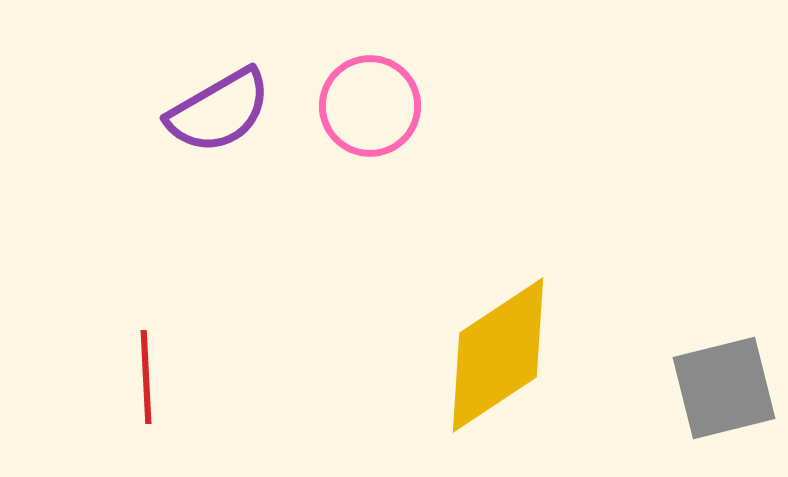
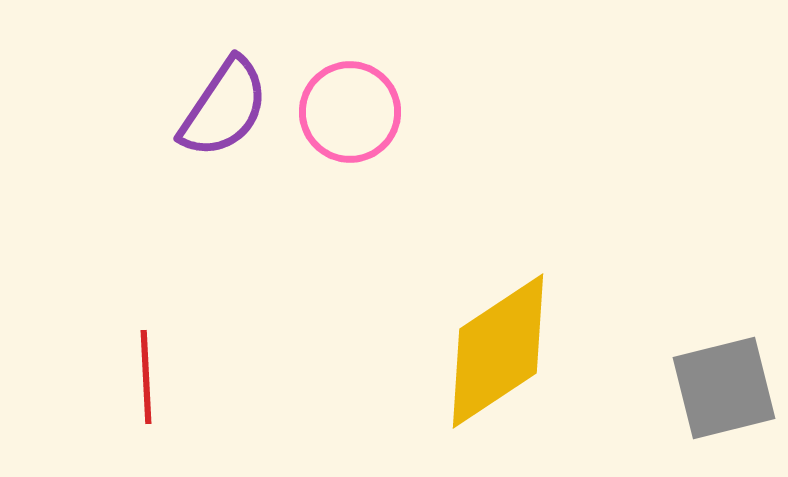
pink circle: moved 20 px left, 6 px down
purple semicircle: moved 5 px right, 3 px up; rotated 26 degrees counterclockwise
yellow diamond: moved 4 px up
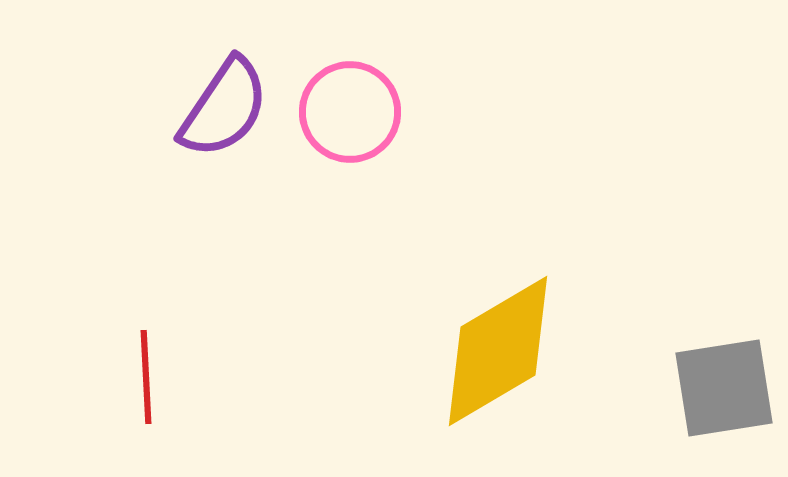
yellow diamond: rotated 3 degrees clockwise
gray square: rotated 5 degrees clockwise
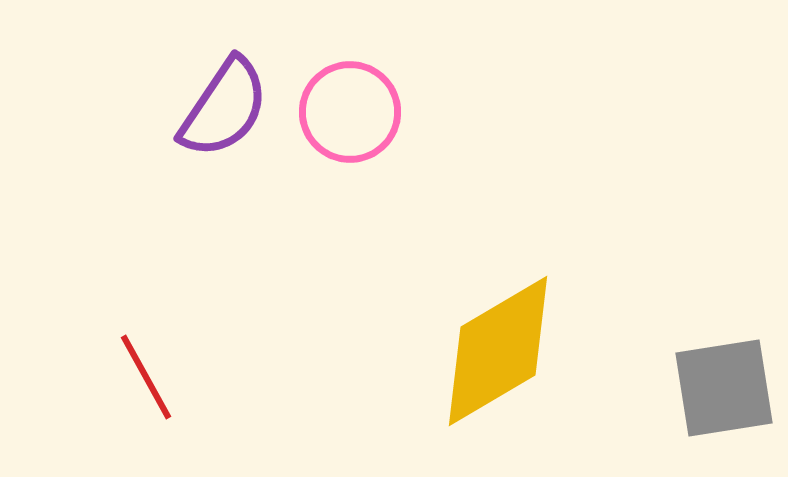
red line: rotated 26 degrees counterclockwise
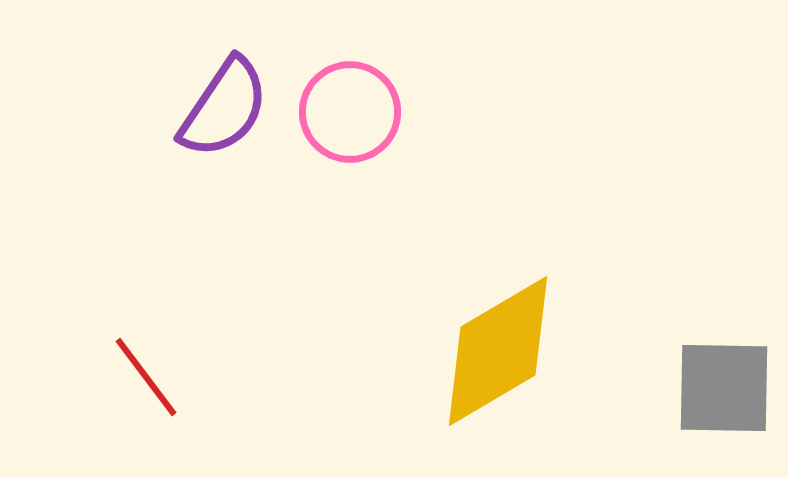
red line: rotated 8 degrees counterclockwise
gray square: rotated 10 degrees clockwise
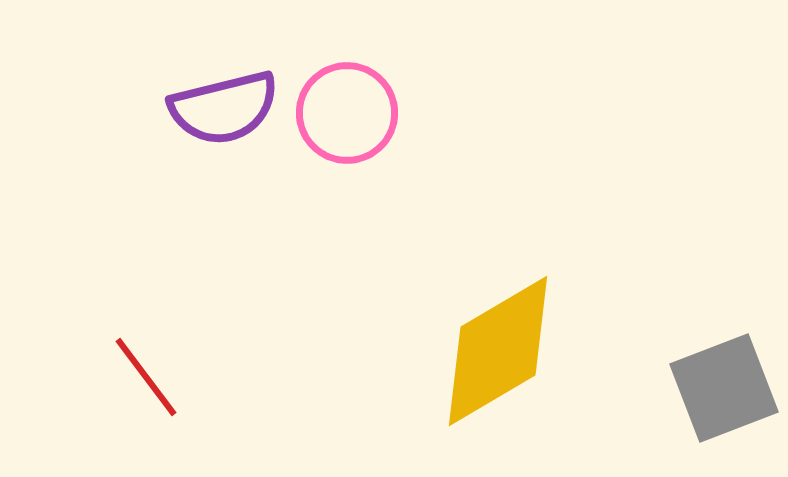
purple semicircle: rotated 42 degrees clockwise
pink circle: moved 3 px left, 1 px down
gray square: rotated 22 degrees counterclockwise
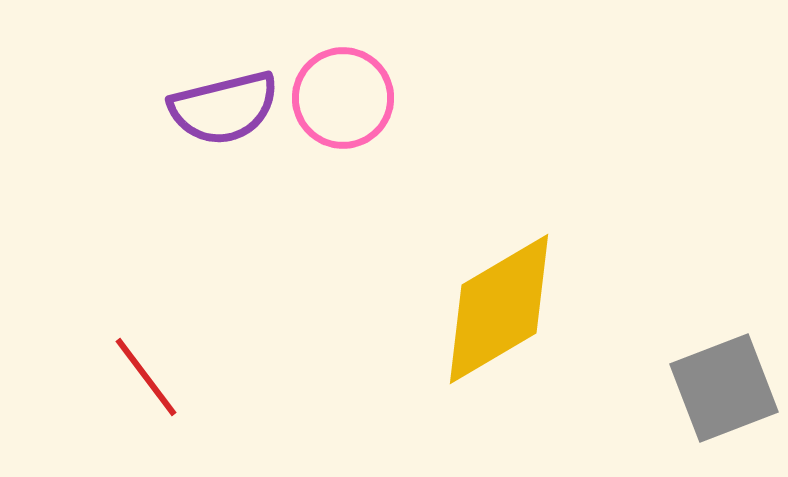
pink circle: moved 4 px left, 15 px up
yellow diamond: moved 1 px right, 42 px up
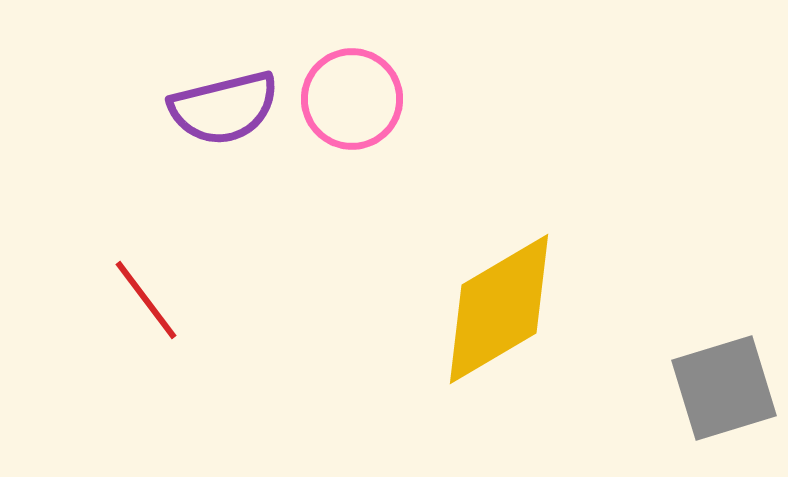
pink circle: moved 9 px right, 1 px down
red line: moved 77 px up
gray square: rotated 4 degrees clockwise
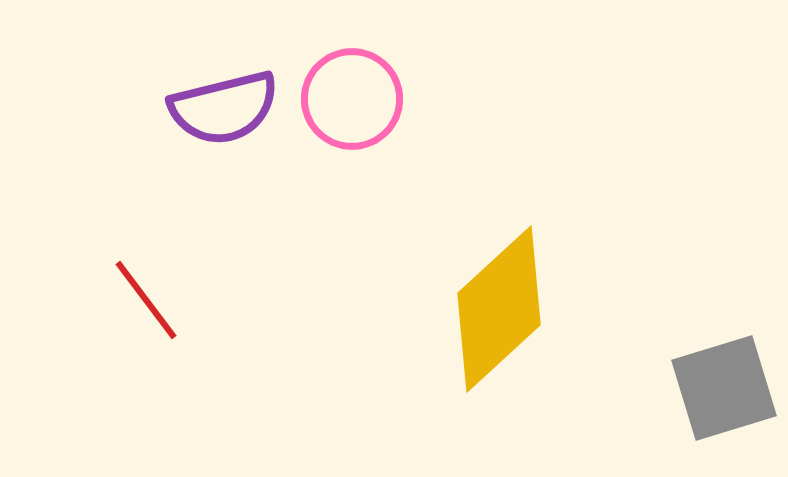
yellow diamond: rotated 12 degrees counterclockwise
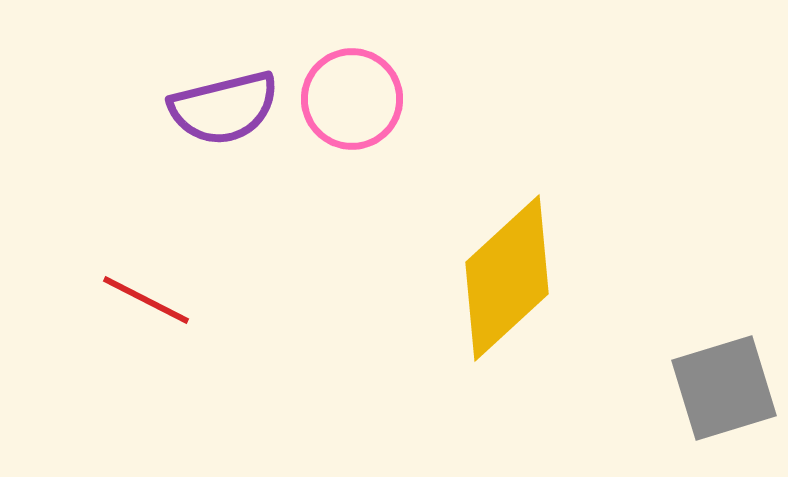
red line: rotated 26 degrees counterclockwise
yellow diamond: moved 8 px right, 31 px up
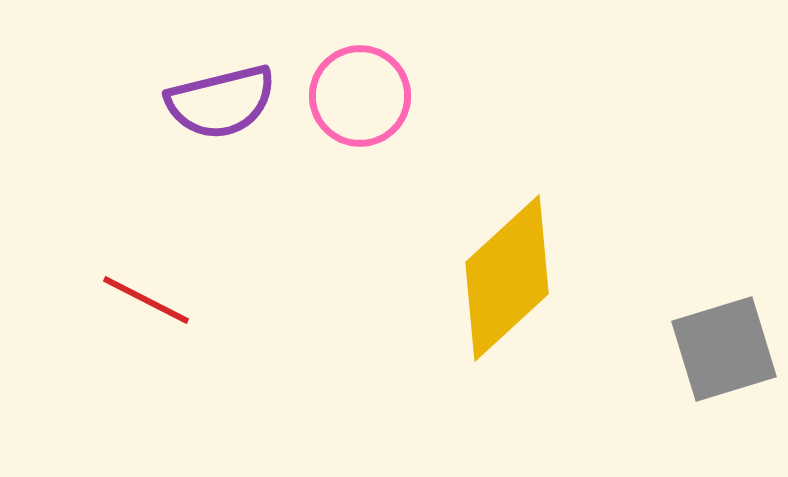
pink circle: moved 8 px right, 3 px up
purple semicircle: moved 3 px left, 6 px up
gray square: moved 39 px up
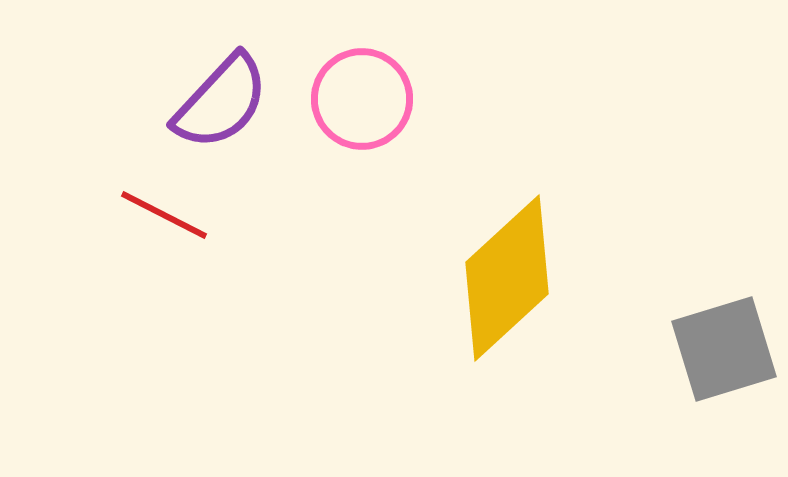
pink circle: moved 2 px right, 3 px down
purple semicircle: rotated 33 degrees counterclockwise
red line: moved 18 px right, 85 px up
